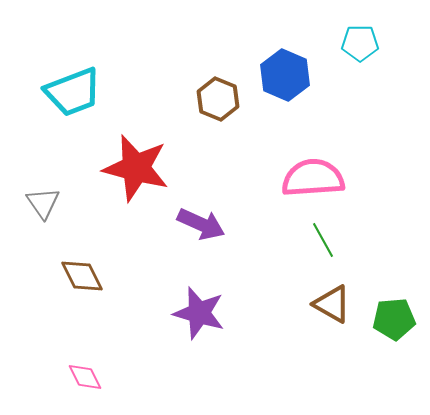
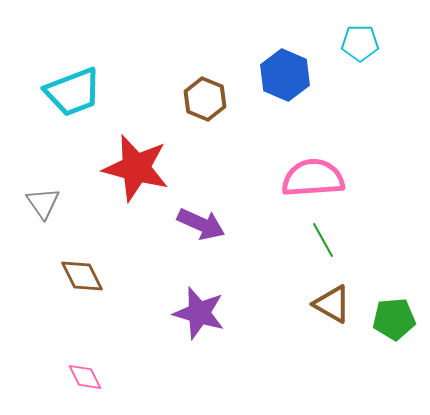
brown hexagon: moved 13 px left
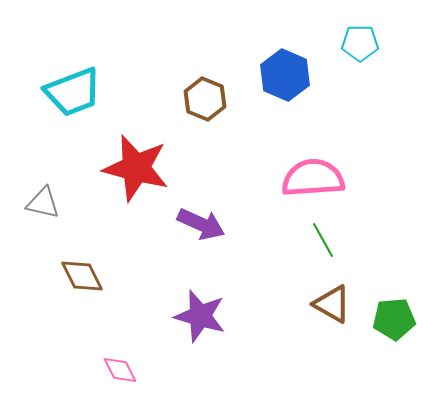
gray triangle: rotated 42 degrees counterclockwise
purple star: moved 1 px right, 3 px down
pink diamond: moved 35 px right, 7 px up
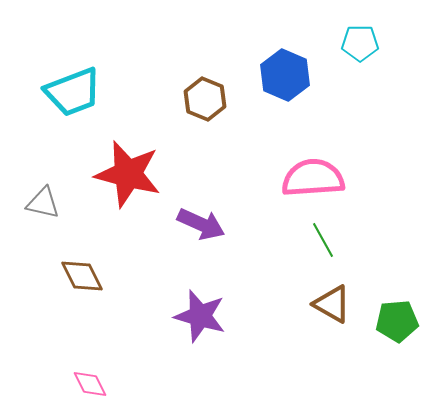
red star: moved 8 px left, 6 px down
green pentagon: moved 3 px right, 2 px down
pink diamond: moved 30 px left, 14 px down
